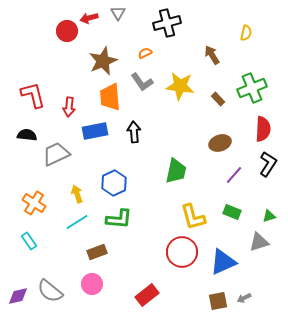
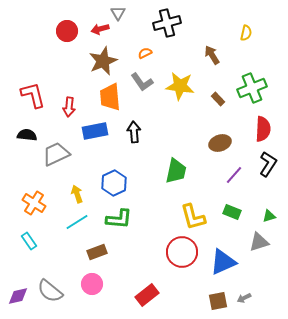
red arrow at (89, 18): moved 11 px right, 11 px down
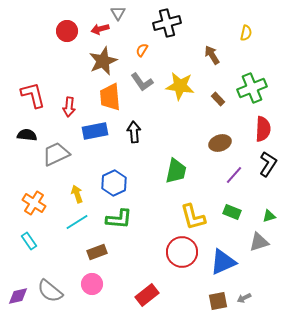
orange semicircle at (145, 53): moved 3 px left, 3 px up; rotated 32 degrees counterclockwise
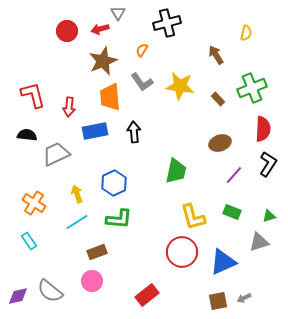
brown arrow at (212, 55): moved 4 px right
pink circle at (92, 284): moved 3 px up
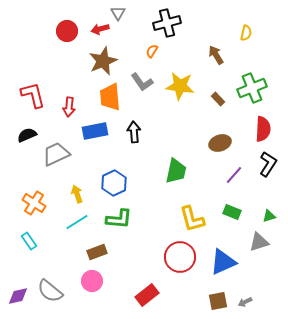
orange semicircle at (142, 50): moved 10 px right, 1 px down
black semicircle at (27, 135): rotated 30 degrees counterclockwise
yellow L-shape at (193, 217): moved 1 px left, 2 px down
red circle at (182, 252): moved 2 px left, 5 px down
gray arrow at (244, 298): moved 1 px right, 4 px down
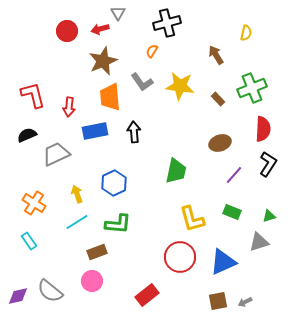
green L-shape at (119, 219): moved 1 px left, 5 px down
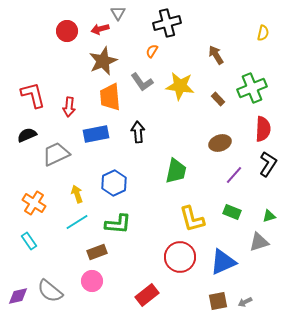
yellow semicircle at (246, 33): moved 17 px right
blue rectangle at (95, 131): moved 1 px right, 3 px down
black arrow at (134, 132): moved 4 px right
